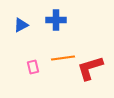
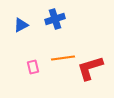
blue cross: moved 1 px left, 1 px up; rotated 18 degrees counterclockwise
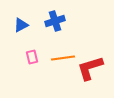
blue cross: moved 2 px down
pink rectangle: moved 1 px left, 10 px up
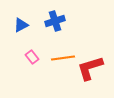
pink rectangle: rotated 24 degrees counterclockwise
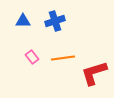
blue triangle: moved 2 px right, 4 px up; rotated 28 degrees clockwise
red L-shape: moved 4 px right, 5 px down
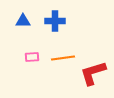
blue cross: rotated 18 degrees clockwise
pink rectangle: rotated 56 degrees counterclockwise
red L-shape: moved 1 px left
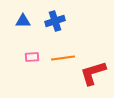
blue cross: rotated 18 degrees counterclockwise
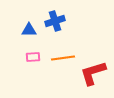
blue triangle: moved 6 px right, 9 px down
pink rectangle: moved 1 px right
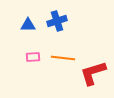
blue cross: moved 2 px right
blue triangle: moved 1 px left, 5 px up
orange line: rotated 15 degrees clockwise
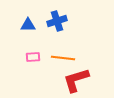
red L-shape: moved 17 px left, 7 px down
